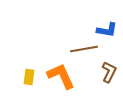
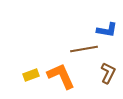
brown L-shape: moved 1 px left, 1 px down
yellow rectangle: moved 2 px right, 2 px up; rotated 63 degrees clockwise
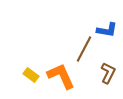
brown line: rotated 52 degrees counterclockwise
yellow rectangle: rotated 56 degrees clockwise
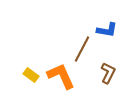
brown line: moved 2 px left
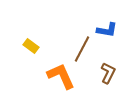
yellow rectangle: moved 29 px up
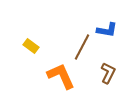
brown line: moved 2 px up
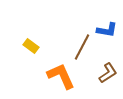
brown L-shape: rotated 30 degrees clockwise
